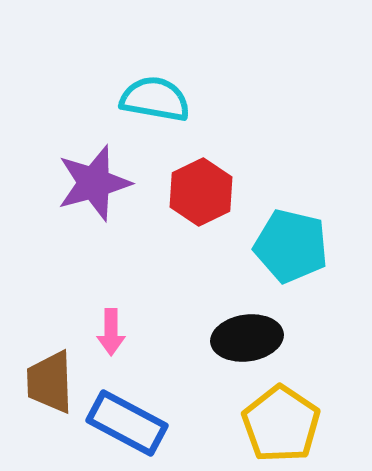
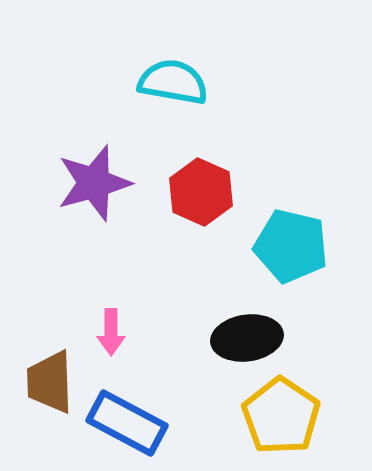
cyan semicircle: moved 18 px right, 17 px up
red hexagon: rotated 10 degrees counterclockwise
yellow pentagon: moved 8 px up
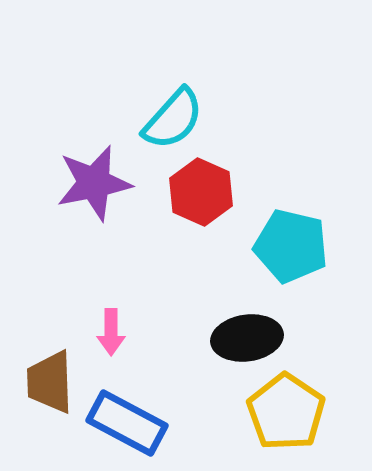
cyan semicircle: moved 37 px down; rotated 122 degrees clockwise
purple star: rotated 4 degrees clockwise
yellow pentagon: moved 5 px right, 4 px up
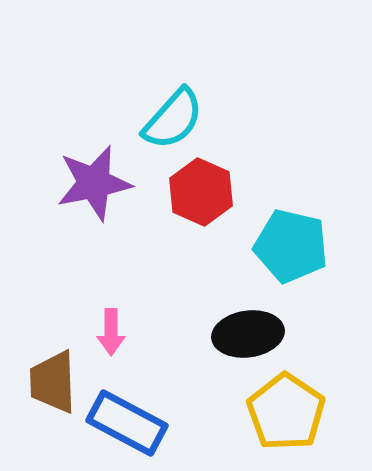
black ellipse: moved 1 px right, 4 px up
brown trapezoid: moved 3 px right
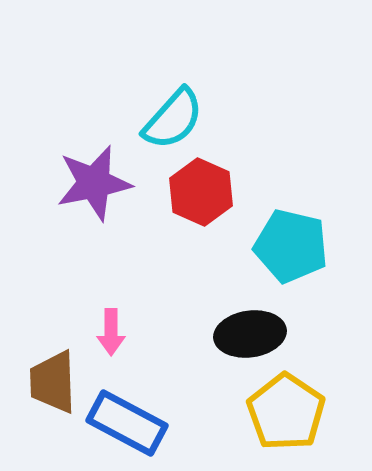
black ellipse: moved 2 px right
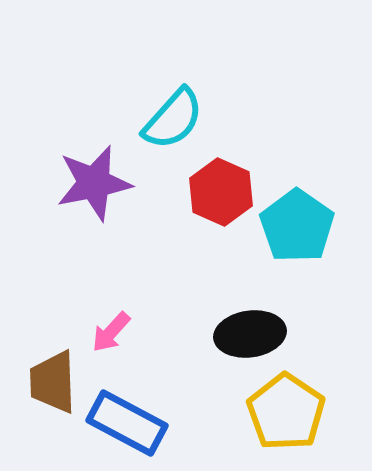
red hexagon: moved 20 px right
cyan pentagon: moved 6 px right, 20 px up; rotated 22 degrees clockwise
pink arrow: rotated 42 degrees clockwise
